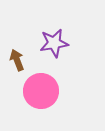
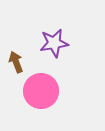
brown arrow: moved 1 px left, 2 px down
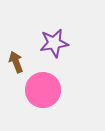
pink circle: moved 2 px right, 1 px up
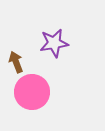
pink circle: moved 11 px left, 2 px down
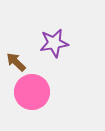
brown arrow: rotated 25 degrees counterclockwise
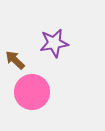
brown arrow: moved 1 px left, 2 px up
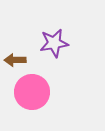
brown arrow: rotated 45 degrees counterclockwise
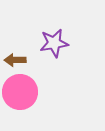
pink circle: moved 12 px left
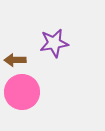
pink circle: moved 2 px right
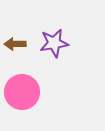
brown arrow: moved 16 px up
